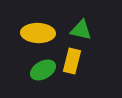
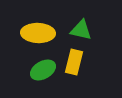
yellow rectangle: moved 2 px right, 1 px down
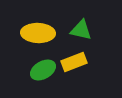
yellow rectangle: rotated 55 degrees clockwise
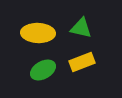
green triangle: moved 2 px up
yellow rectangle: moved 8 px right
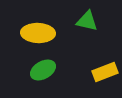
green triangle: moved 6 px right, 7 px up
yellow rectangle: moved 23 px right, 10 px down
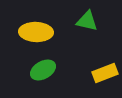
yellow ellipse: moved 2 px left, 1 px up
yellow rectangle: moved 1 px down
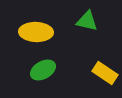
yellow rectangle: rotated 55 degrees clockwise
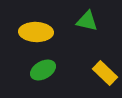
yellow rectangle: rotated 10 degrees clockwise
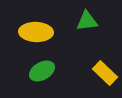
green triangle: rotated 20 degrees counterclockwise
green ellipse: moved 1 px left, 1 px down
